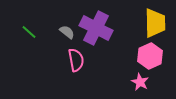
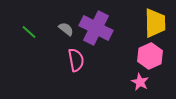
gray semicircle: moved 1 px left, 3 px up
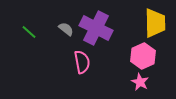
pink hexagon: moved 7 px left
pink semicircle: moved 6 px right, 2 px down
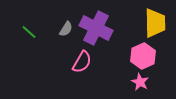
gray semicircle: rotated 84 degrees clockwise
pink semicircle: rotated 40 degrees clockwise
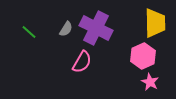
pink star: moved 10 px right
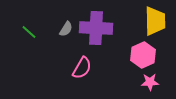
yellow trapezoid: moved 2 px up
purple cross: rotated 24 degrees counterclockwise
pink hexagon: moved 1 px up
pink semicircle: moved 6 px down
pink star: rotated 30 degrees counterclockwise
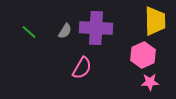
gray semicircle: moved 1 px left, 2 px down
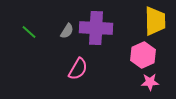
gray semicircle: moved 2 px right
pink semicircle: moved 4 px left, 1 px down
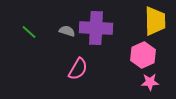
gray semicircle: rotated 105 degrees counterclockwise
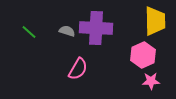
pink star: moved 1 px right, 1 px up
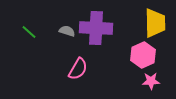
yellow trapezoid: moved 2 px down
